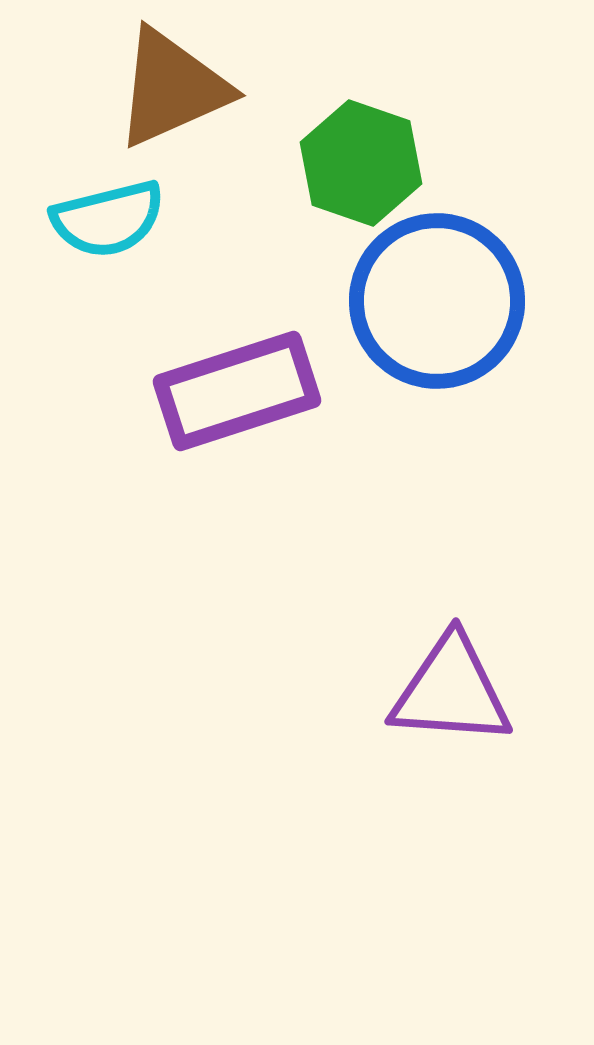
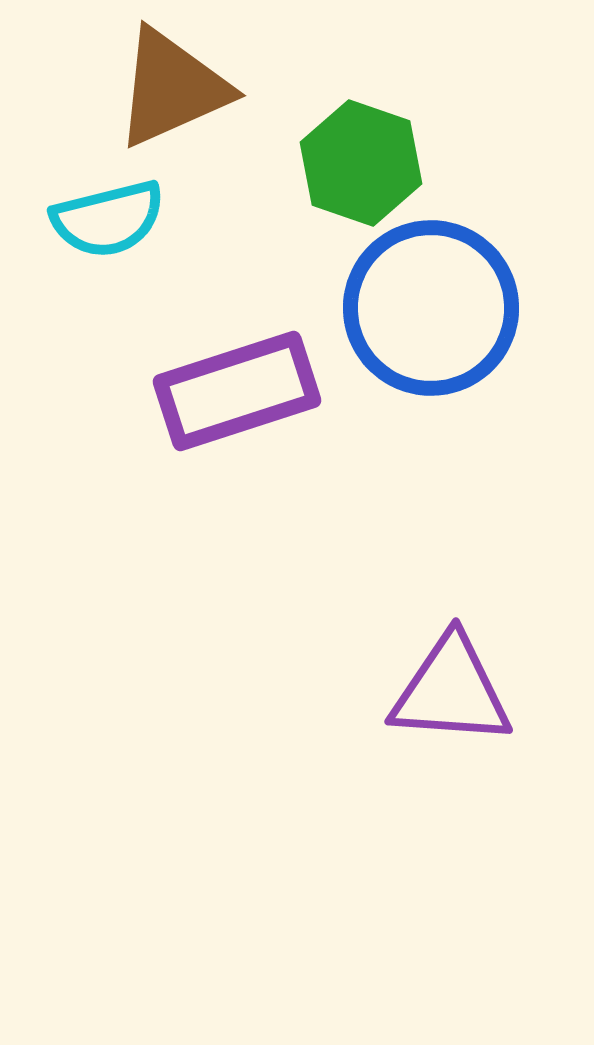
blue circle: moved 6 px left, 7 px down
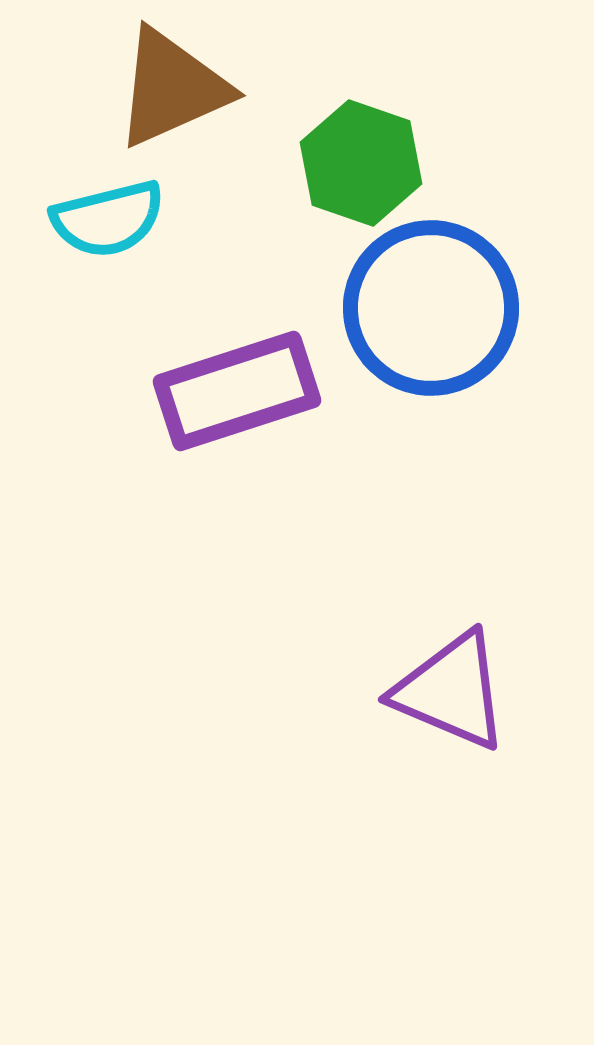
purple triangle: rotated 19 degrees clockwise
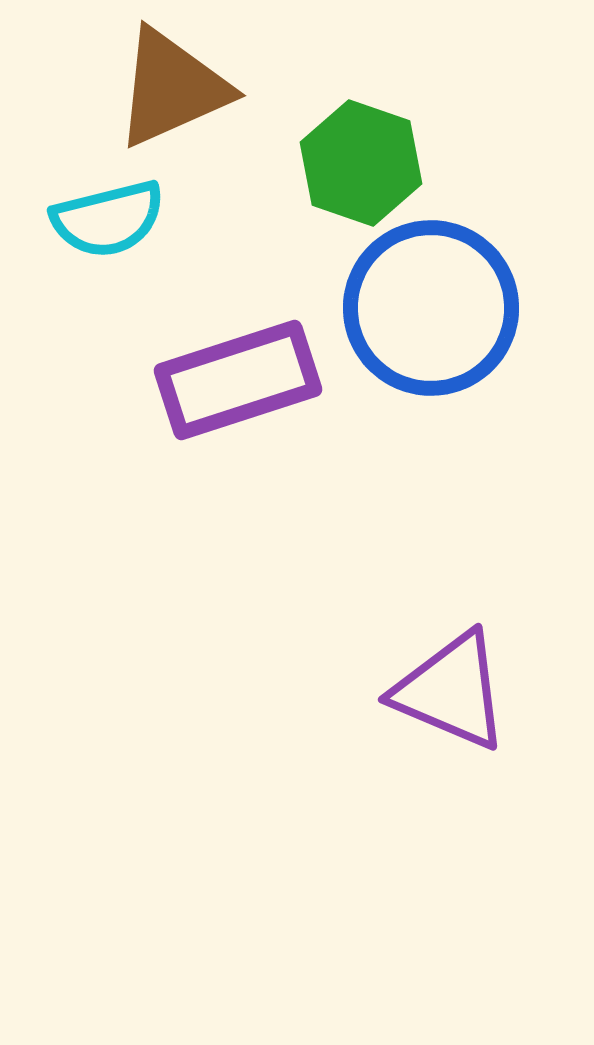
purple rectangle: moved 1 px right, 11 px up
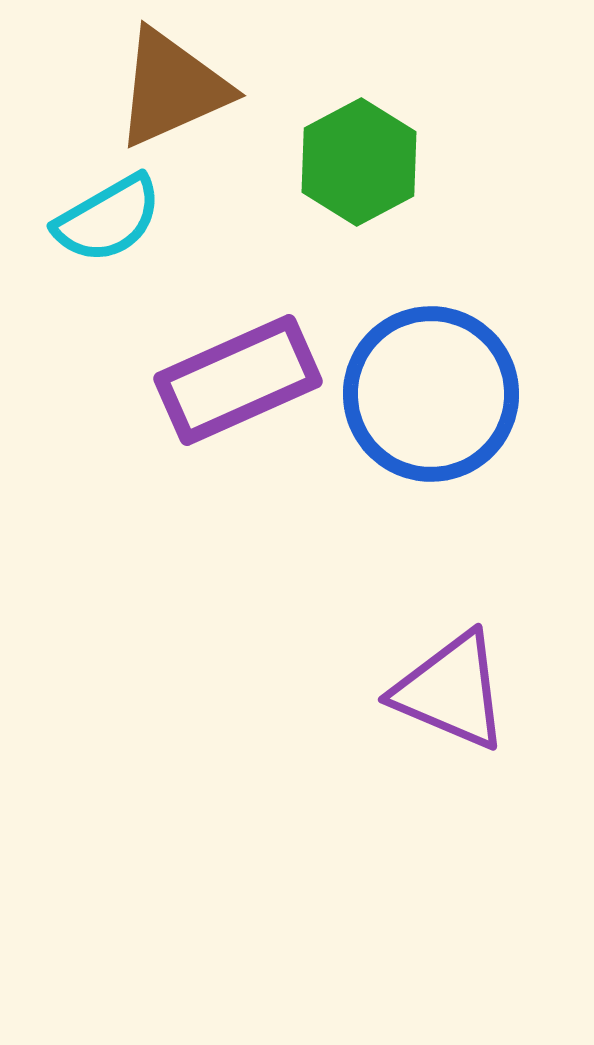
green hexagon: moved 2 px left, 1 px up; rotated 13 degrees clockwise
cyan semicircle: rotated 16 degrees counterclockwise
blue circle: moved 86 px down
purple rectangle: rotated 6 degrees counterclockwise
